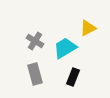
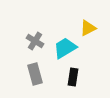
black rectangle: rotated 12 degrees counterclockwise
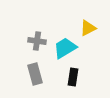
gray cross: moved 2 px right; rotated 24 degrees counterclockwise
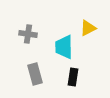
gray cross: moved 9 px left, 7 px up
cyan trapezoid: moved 1 px left, 1 px up; rotated 60 degrees counterclockwise
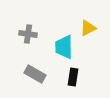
gray rectangle: rotated 45 degrees counterclockwise
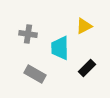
yellow triangle: moved 4 px left, 2 px up
cyan trapezoid: moved 4 px left, 1 px down
black rectangle: moved 14 px right, 9 px up; rotated 36 degrees clockwise
